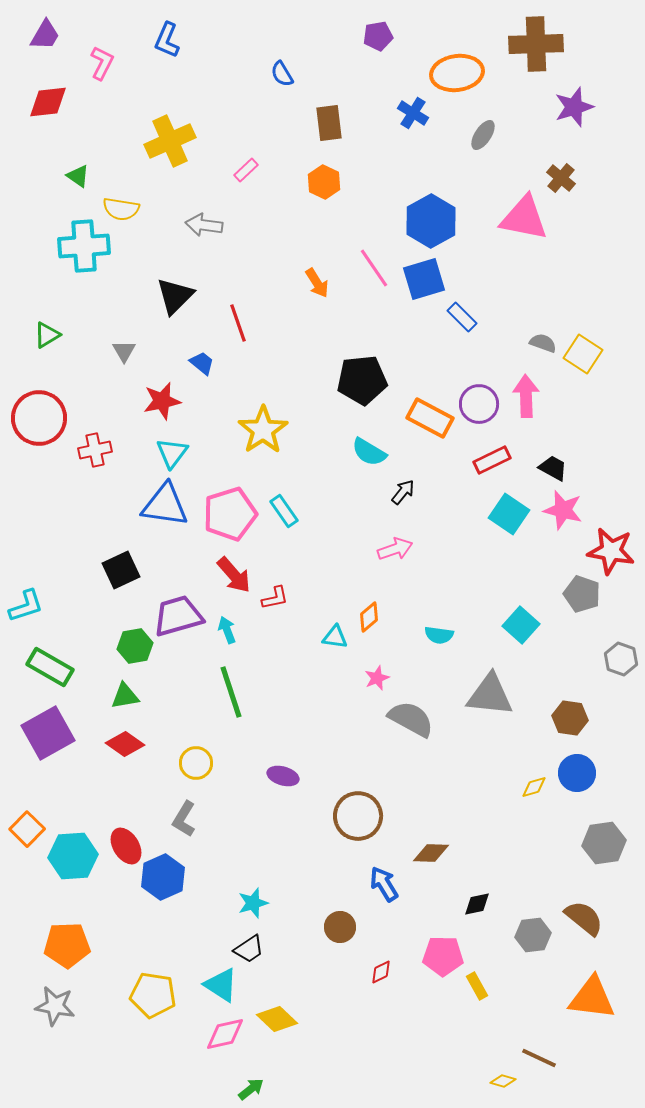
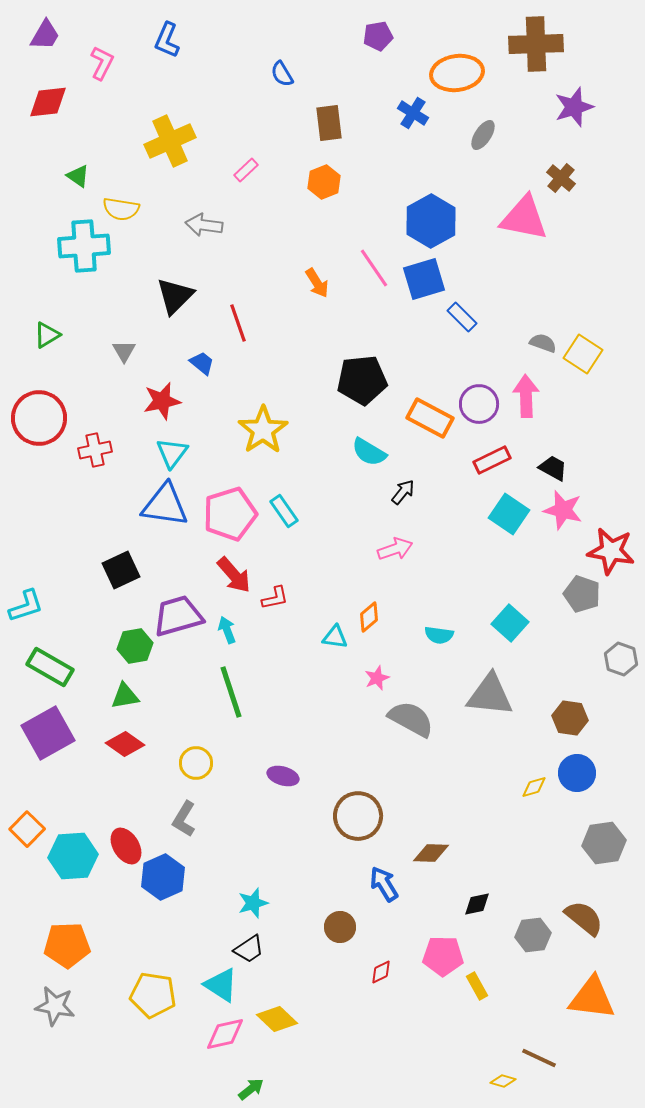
orange hexagon at (324, 182): rotated 12 degrees clockwise
cyan square at (521, 625): moved 11 px left, 2 px up
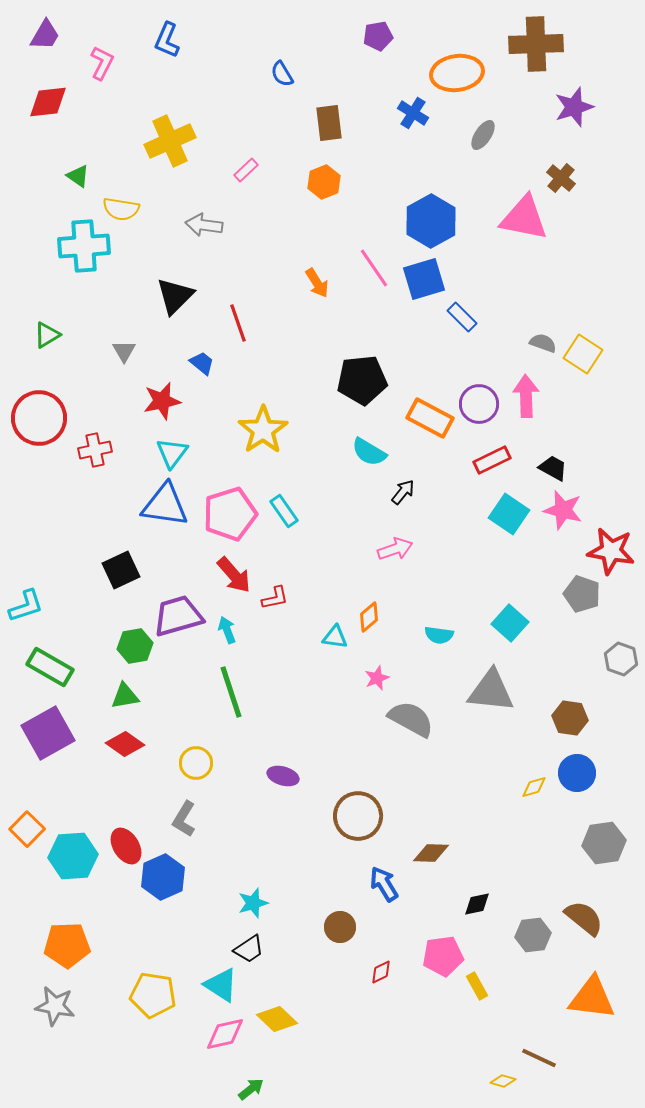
gray triangle at (490, 695): moved 1 px right, 4 px up
pink pentagon at (443, 956): rotated 9 degrees counterclockwise
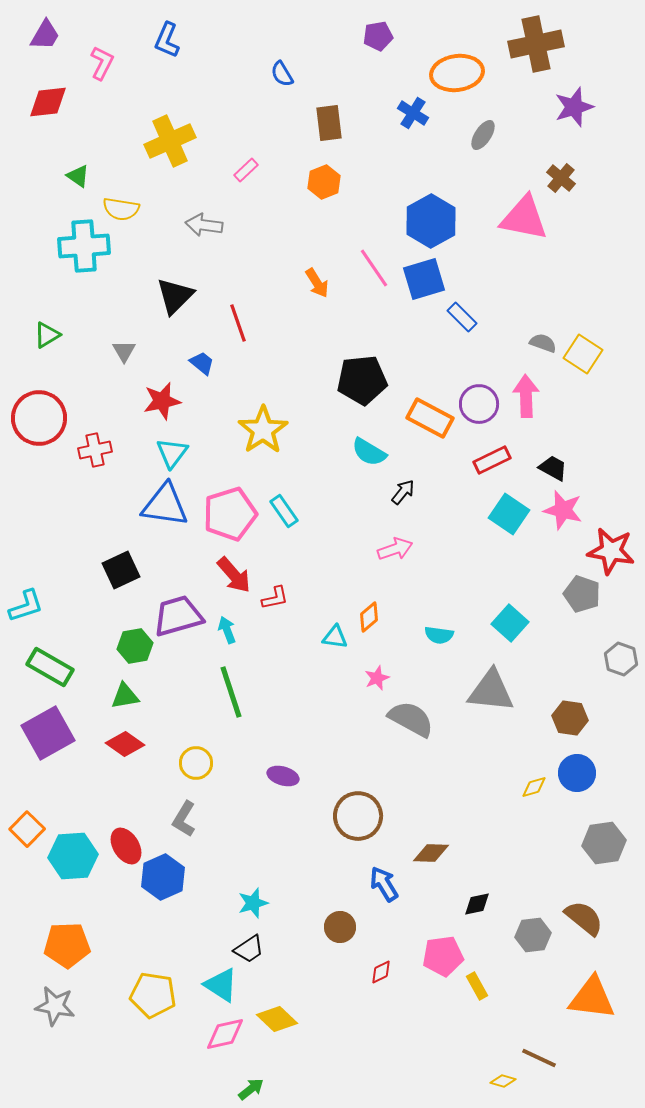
brown cross at (536, 44): rotated 10 degrees counterclockwise
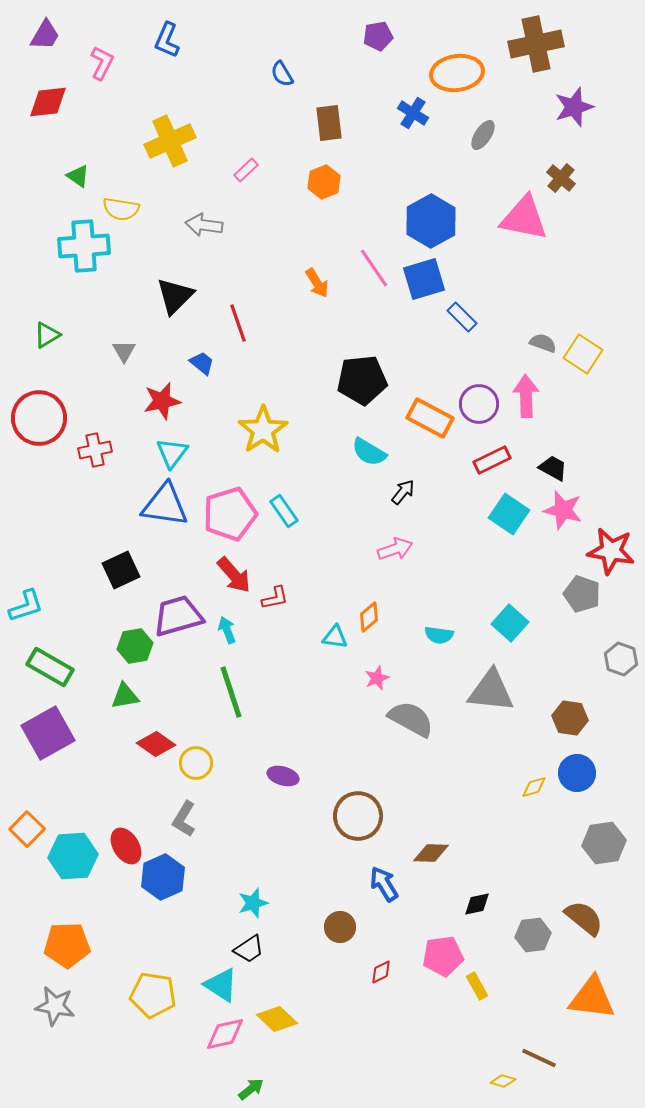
red diamond at (125, 744): moved 31 px right
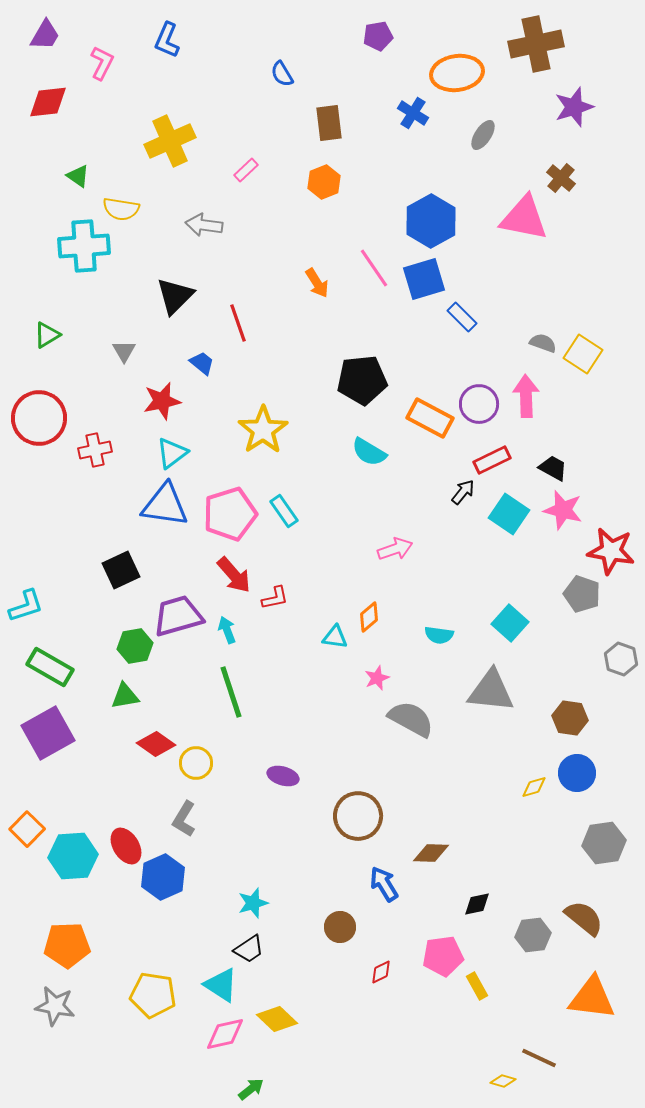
cyan triangle at (172, 453): rotated 16 degrees clockwise
black arrow at (403, 492): moved 60 px right
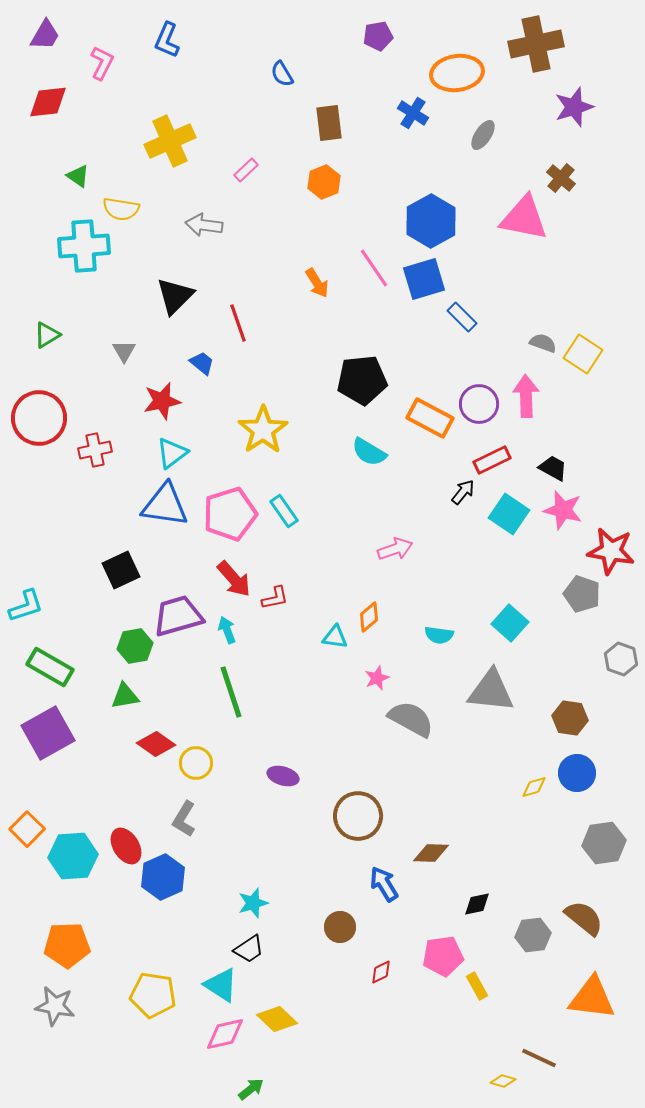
red arrow at (234, 575): moved 4 px down
